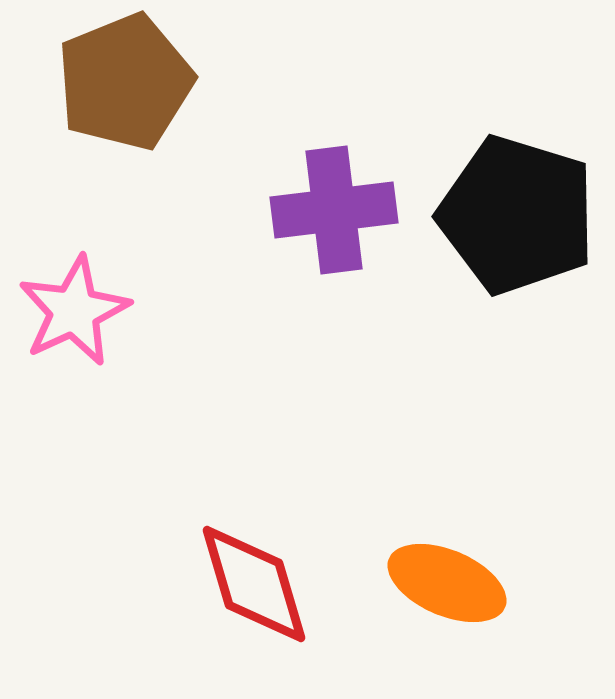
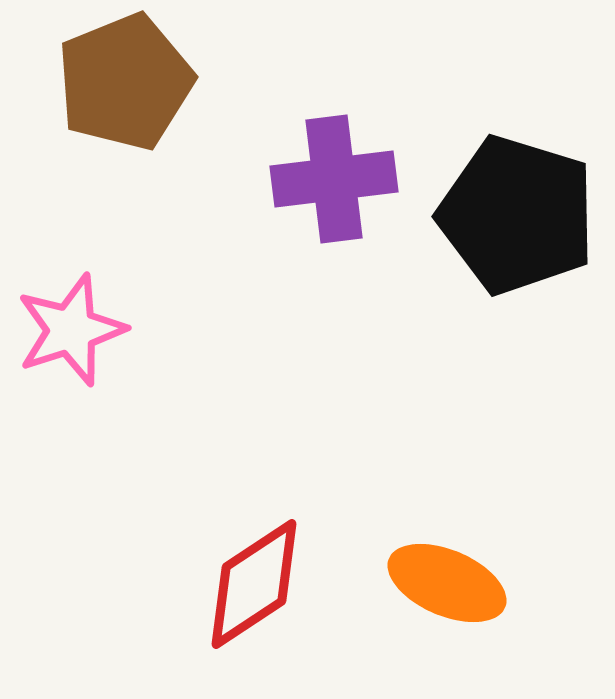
purple cross: moved 31 px up
pink star: moved 3 px left, 19 px down; rotated 7 degrees clockwise
red diamond: rotated 73 degrees clockwise
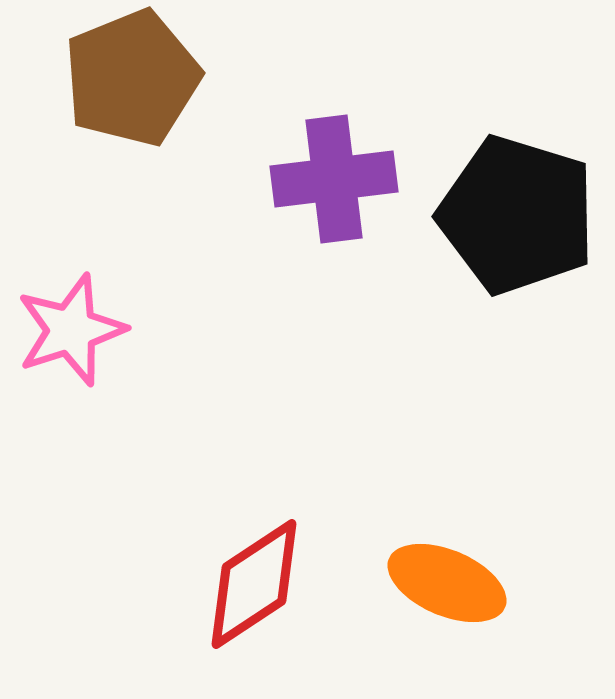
brown pentagon: moved 7 px right, 4 px up
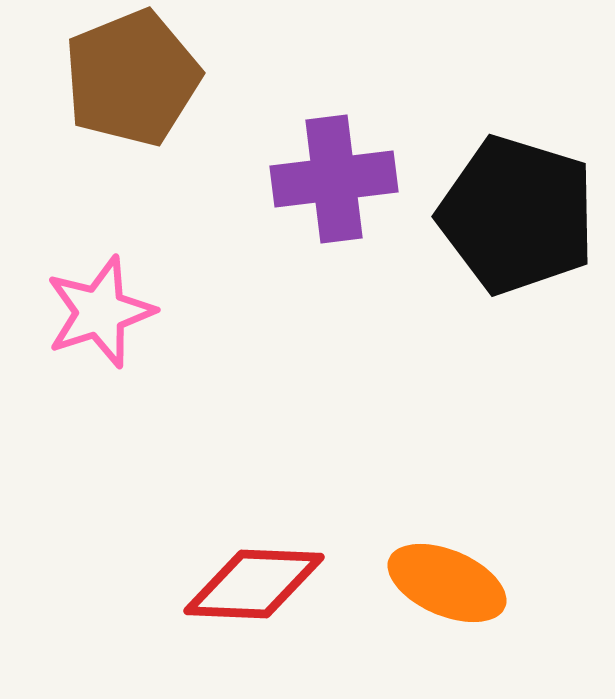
pink star: moved 29 px right, 18 px up
red diamond: rotated 36 degrees clockwise
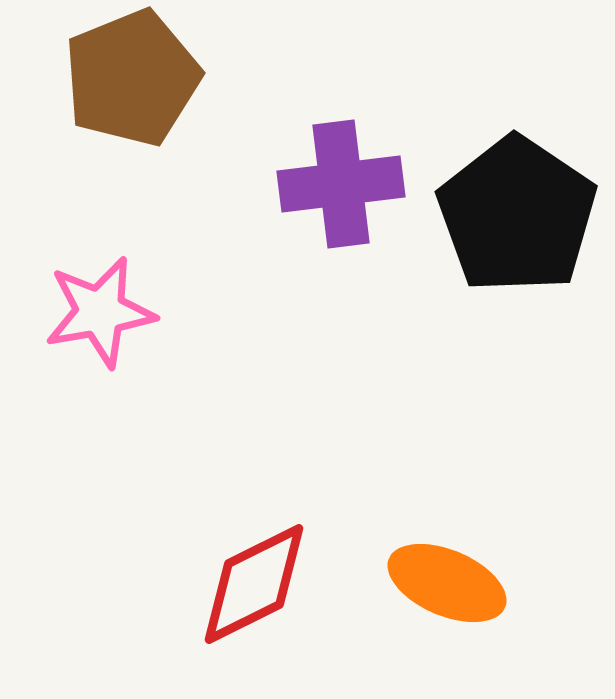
purple cross: moved 7 px right, 5 px down
black pentagon: rotated 17 degrees clockwise
pink star: rotated 8 degrees clockwise
red diamond: rotated 29 degrees counterclockwise
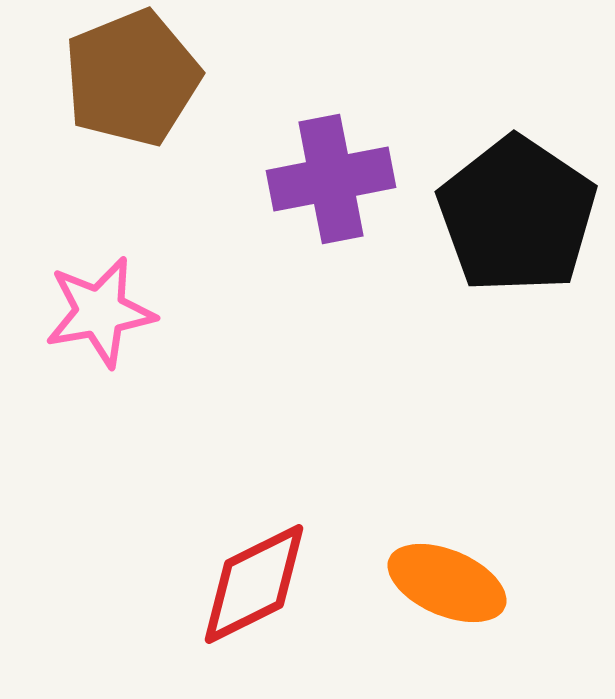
purple cross: moved 10 px left, 5 px up; rotated 4 degrees counterclockwise
